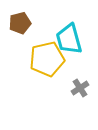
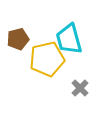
brown pentagon: moved 2 px left, 16 px down
gray cross: rotated 12 degrees counterclockwise
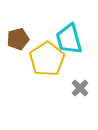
yellow pentagon: rotated 20 degrees counterclockwise
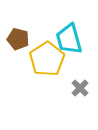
brown pentagon: rotated 30 degrees clockwise
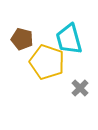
brown pentagon: moved 4 px right
yellow pentagon: moved 3 px down; rotated 20 degrees counterclockwise
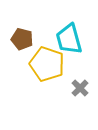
yellow pentagon: moved 2 px down
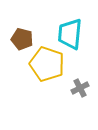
cyan trapezoid: moved 1 px right, 5 px up; rotated 20 degrees clockwise
gray cross: rotated 18 degrees clockwise
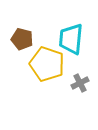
cyan trapezoid: moved 1 px right, 5 px down
gray cross: moved 5 px up
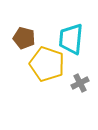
brown pentagon: moved 2 px right, 1 px up
